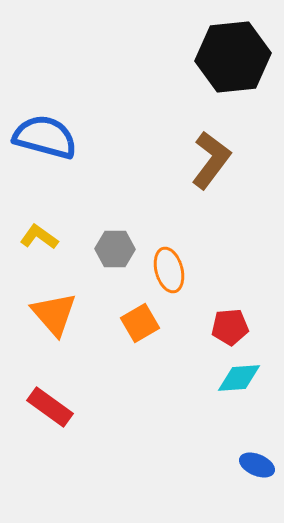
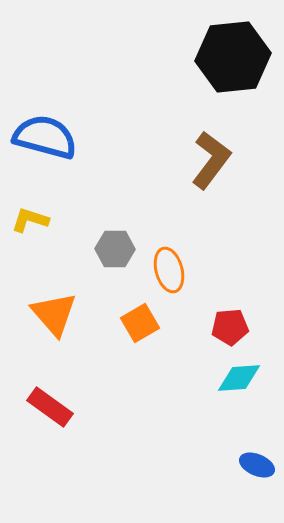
yellow L-shape: moved 9 px left, 17 px up; rotated 18 degrees counterclockwise
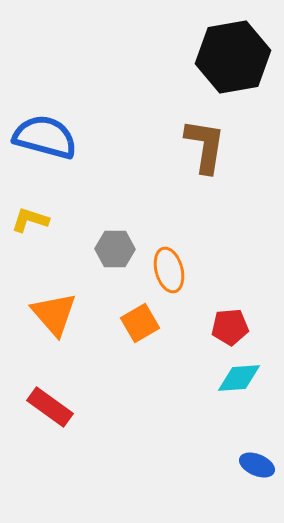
black hexagon: rotated 4 degrees counterclockwise
brown L-shape: moved 6 px left, 14 px up; rotated 28 degrees counterclockwise
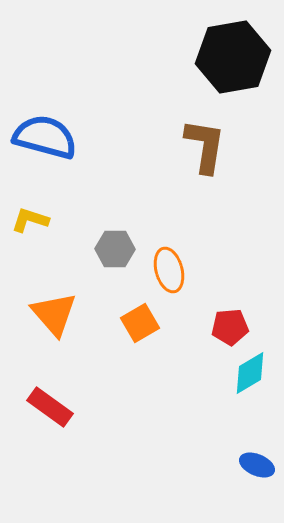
cyan diamond: moved 11 px right, 5 px up; rotated 27 degrees counterclockwise
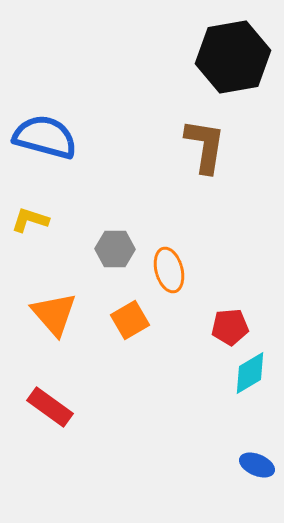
orange square: moved 10 px left, 3 px up
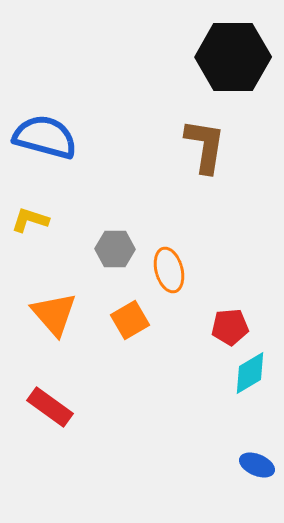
black hexagon: rotated 10 degrees clockwise
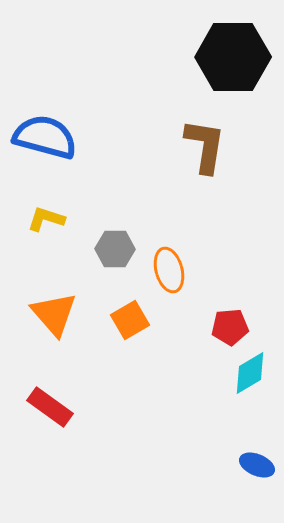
yellow L-shape: moved 16 px right, 1 px up
